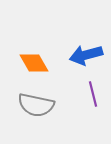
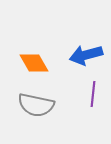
purple line: rotated 20 degrees clockwise
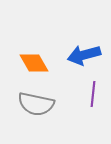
blue arrow: moved 2 px left
gray semicircle: moved 1 px up
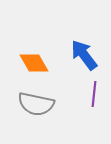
blue arrow: rotated 68 degrees clockwise
purple line: moved 1 px right
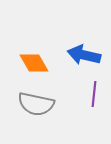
blue arrow: rotated 40 degrees counterclockwise
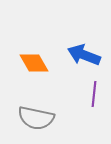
blue arrow: rotated 8 degrees clockwise
gray semicircle: moved 14 px down
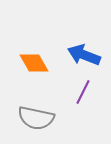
purple line: moved 11 px left, 2 px up; rotated 20 degrees clockwise
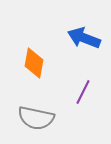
blue arrow: moved 17 px up
orange diamond: rotated 40 degrees clockwise
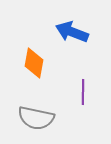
blue arrow: moved 12 px left, 6 px up
purple line: rotated 25 degrees counterclockwise
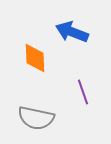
orange diamond: moved 1 px right, 5 px up; rotated 12 degrees counterclockwise
purple line: rotated 20 degrees counterclockwise
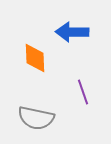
blue arrow: rotated 20 degrees counterclockwise
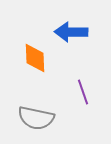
blue arrow: moved 1 px left
